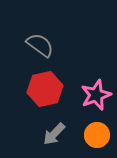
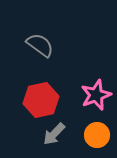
red hexagon: moved 4 px left, 11 px down
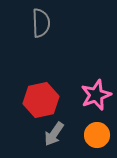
gray semicircle: moved 1 px right, 22 px up; rotated 52 degrees clockwise
gray arrow: rotated 10 degrees counterclockwise
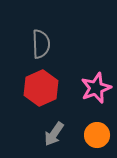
gray semicircle: moved 21 px down
pink star: moved 7 px up
red hexagon: moved 12 px up; rotated 12 degrees counterclockwise
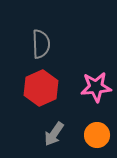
pink star: moved 1 px up; rotated 16 degrees clockwise
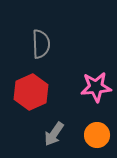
red hexagon: moved 10 px left, 4 px down
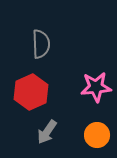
gray arrow: moved 7 px left, 2 px up
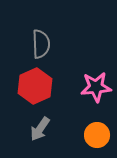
red hexagon: moved 4 px right, 6 px up
gray arrow: moved 7 px left, 3 px up
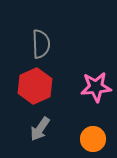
orange circle: moved 4 px left, 4 px down
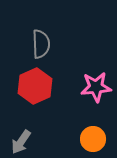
gray arrow: moved 19 px left, 13 px down
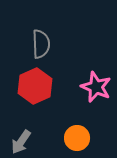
pink star: rotated 28 degrees clockwise
orange circle: moved 16 px left, 1 px up
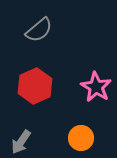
gray semicircle: moved 2 px left, 14 px up; rotated 52 degrees clockwise
pink star: rotated 8 degrees clockwise
orange circle: moved 4 px right
